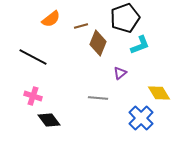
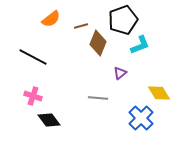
black pentagon: moved 2 px left, 2 px down
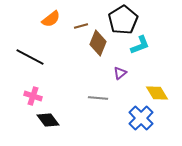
black pentagon: rotated 12 degrees counterclockwise
black line: moved 3 px left
yellow diamond: moved 2 px left
black diamond: moved 1 px left
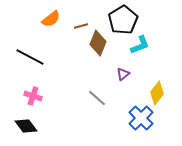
purple triangle: moved 3 px right, 1 px down
yellow diamond: rotated 70 degrees clockwise
gray line: moved 1 px left; rotated 36 degrees clockwise
black diamond: moved 22 px left, 6 px down
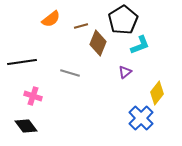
black line: moved 8 px left, 5 px down; rotated 36 degrees counterclockwise
purple triangle: moved 2 px right, 2 px up
gray line: moved 27 px left, 25 px up; rotated 24 degrees counterclockwise
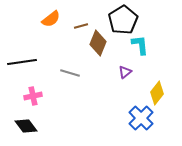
cyan L-shape: rotated 75 degrees counterclockwise
pink cross: rotated 30 degrees counterclockwise
